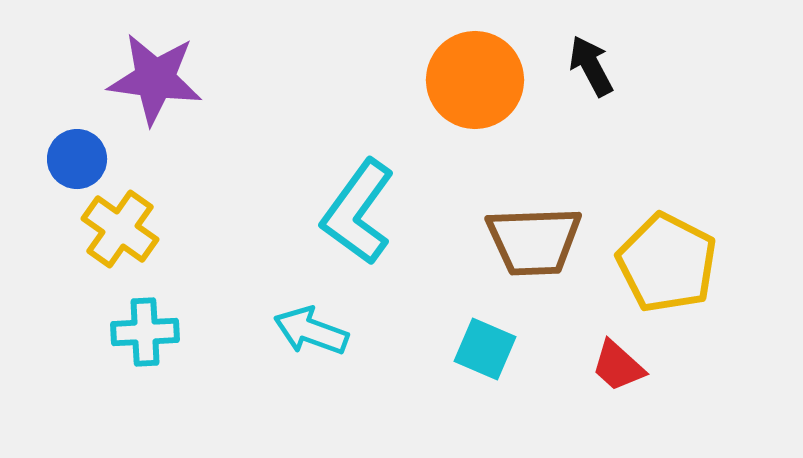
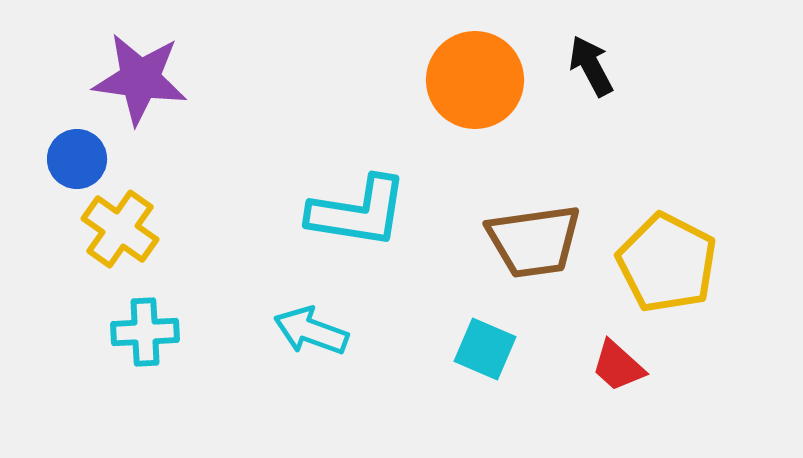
purple star: moved 15 px left
cyan L-shape: rotated 117 degrees counterclockwise
brown trapezoid: rotated 6 degrees counterclockwise
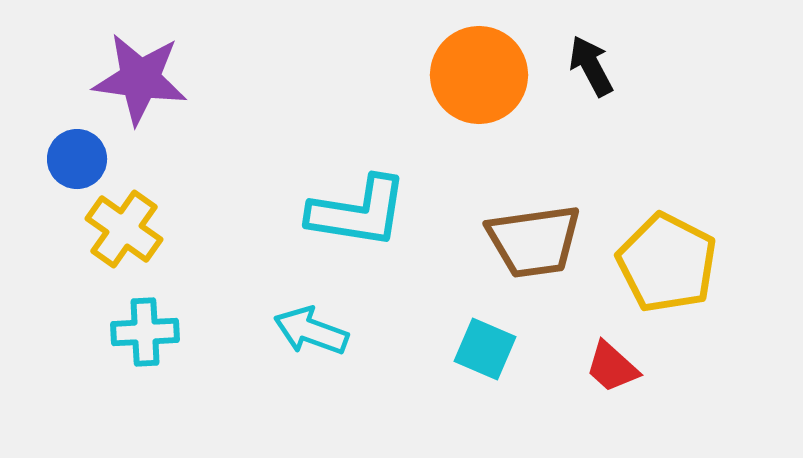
orange circle: moved 4 px right, 5 px up
yellow cross: moved 4 px right
red trapezoid: moved 6 px left, 1 px down
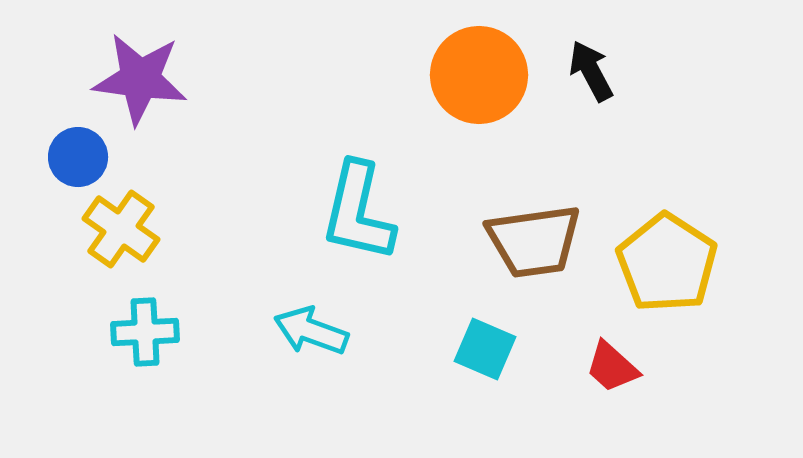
black arrow: moved 5 px down
blue circle: moved 1 px right, 2 px up
cyan L-shape: rotated 94 degrees clockwise
yellow cross: moved 3 px left
yellow pentagon: rotated 6 degrees clockwise
